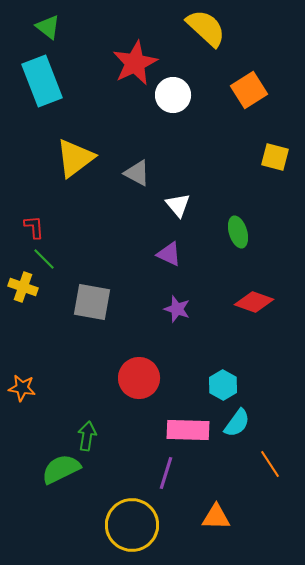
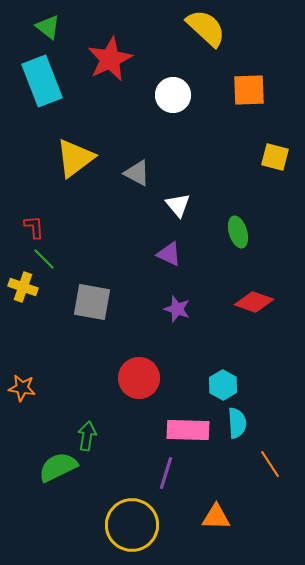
red star: moved 25 px left, 4 px up
orange square: rotated 30 degrees clockwise
cyan semicircle: rotated 40 degrees counterclockwise
green semicircle: moved 3 px left, 2 px up
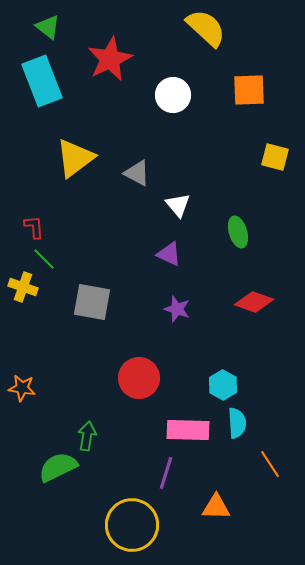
orange triangle: moved 10 px up
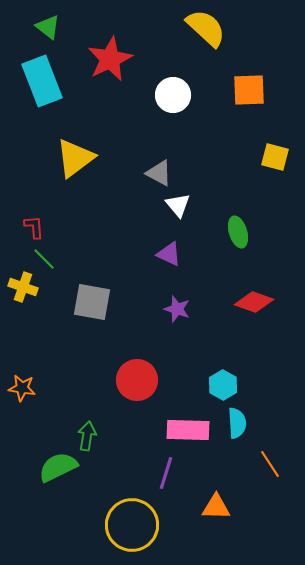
gray triangle: moved 22 px right
red circle: moved 2 px left, 2 px down
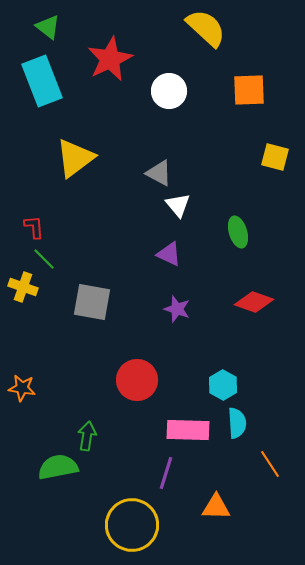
white circle: moved 4 px left, 4 px up
green semicircle: rotated 15 degrees clockwise
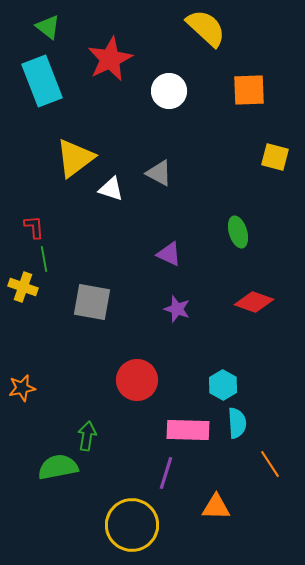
white triangle: moved 67 px left, 16 px up; rotated 32 degrees counterclockwise
green line: rotated 35 degrees clockwise
orange star: rotated 20 degrees counterclockwise
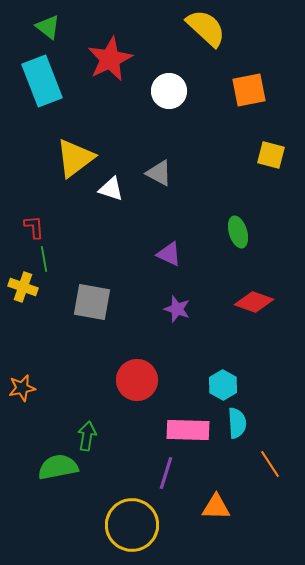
orange square: rotated 9 degrees counterclockwise
yellow square: moved 4 px left, 2 px up
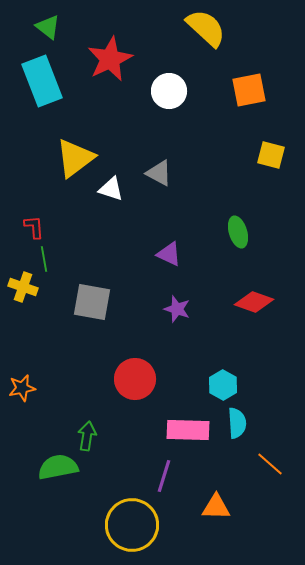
red circle: moved 2 px left, 1 px up
orange line: rotated 16 degrees counterclockwise
purple line: moved 2 px left, 3 px down
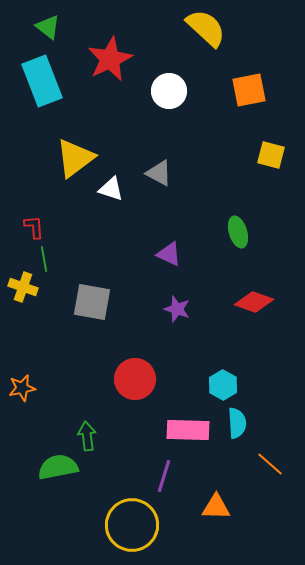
green arrow: rotated 16 degrees counterclockwise
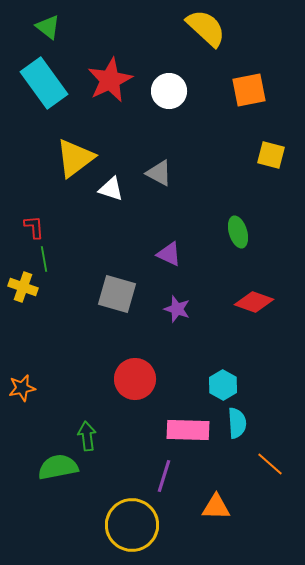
red star: moved 21 px down
cyan rectangle: moved 2 px right, 2 px down; rotated 15 degrees counterclockwise
gray square: moved 25 px right, 8 px up; rotated 6 degrees clockwise
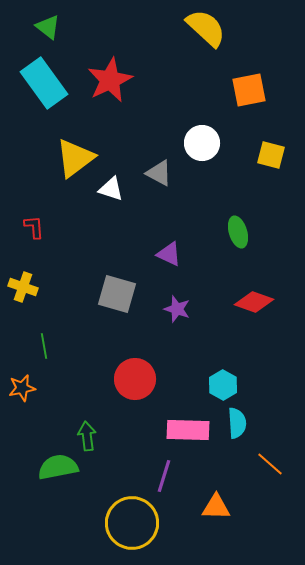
white circle: moved 33 px right, 52 px down
green line: moved 87 px down
yellow circle: moved 2 px up
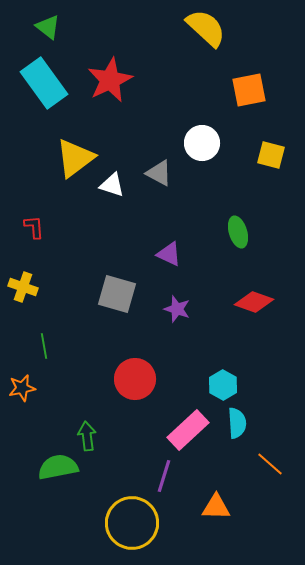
white triangle: moved 1 px right, 4 px up
pink rectangle: rotated 45 degrees counterclockwise
